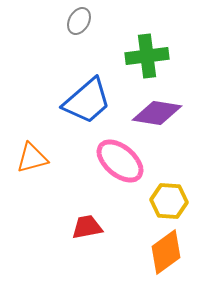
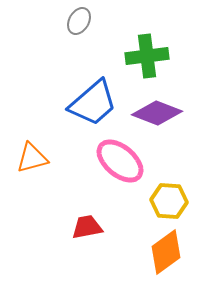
blue trapezoid: moved 6 px right, 2 px down
purple diamond: rotated 12 degrees clockwise
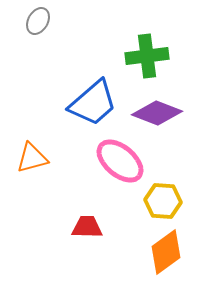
gray ellipse: moved 41 px left
yellow hexagon: moved 6 px left
red trapezoid: rotated 12 degrees clockwise
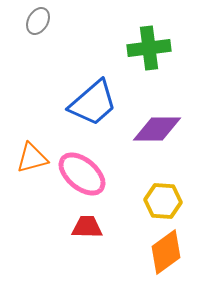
green cross: moved 2 px right, 8 px up
purple diamond: moved 16 px down; rotated 21 degrees counterclockwise
pink ellipse: moved 38 px left, 13 px down
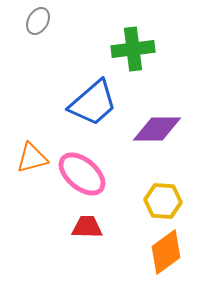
green cross: moved 16 px left, 1 px down
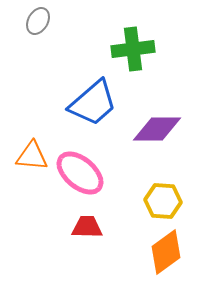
orange triangle: moved 2 px up; rotated 20 degrees clockwise
pink ellipse: moved 2 px left, 1 px up
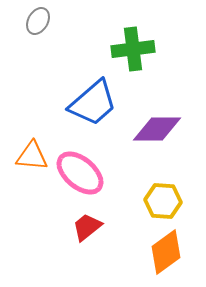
red trapezoid: rotated 40 degrees counterclockwise
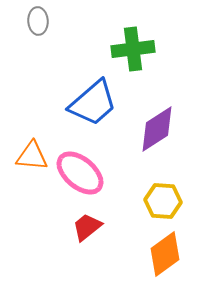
gray ellipse: rotated 32 degrees counterclockwise
purple diamond: rotated 33 degrees counterclockwise
orange diamond: moved 1 px left, 2 px down
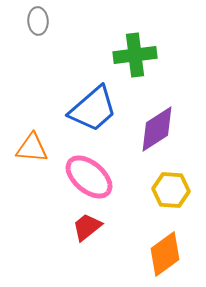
green cross: moved 2 px right, 6 px down
blue trapezoid: moved 6 px down
orange triangle: moved 8 px up
pink ellipse: moved 9 px right, 4 px down
yellow hexagon: moved 8 px right, 11 px up
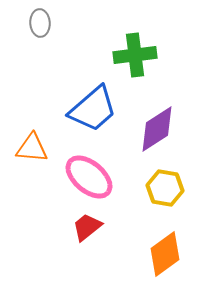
gray ellipse: moved 2 px right, 2 px down
yellow hexagon: moved 6 px left, 2 px up; rotated 6 degrees clockwise
